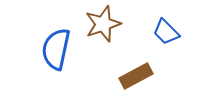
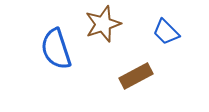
blue semicircle: rotated 30 degrees counterclockwise
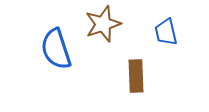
blue trapezoid: rotated 32 degrees clockwise
brown rectangle: rotated 64 degrees counterclockwise
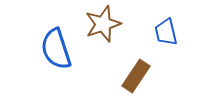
brown rectangle: rotated 36 degrees clockwise
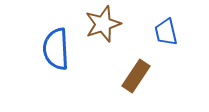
blue semicircle: rotated 15 degrees clockwise
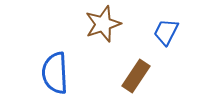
blue trapezoid: rotated 40 degrees clockwise
blue semicircle: moved 1 px left, 24 px down
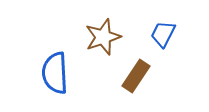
brown star: moved 13 px down
blue trapezoid: moved 3 px left, 2 px down
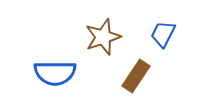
blue semicircle: rotated 87 degrees counterclockwise
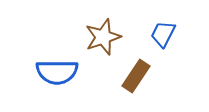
blue semicircle: moved 2 px right, 1 px up
